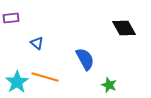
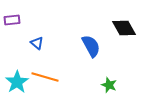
purple rectangle: moved 1 px right, 2 px down
blue semicircle: moved 6 px right, 13 px up
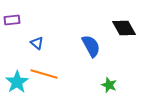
orange line: moved 1 px left, 3 px up
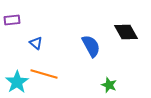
black diamond: moved 2 px right, 4 px down
blue triangle: moved 1 px left
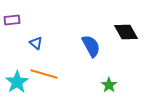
green star: rotated 14 degrees clockwise
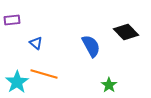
black diamond: rotated 15 degrees counterclockwise
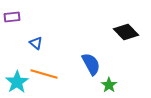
purple rectangle: moved 3 px up
blue semicircle: moved 18 px down
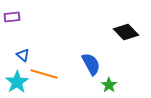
blue triangle: moved 13 px left, 12 px down
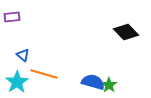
blue semicircle: moved 2 px right, 18 px down; rotated 45 degrees counterclockwise
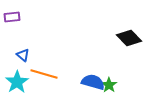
black diamond: moved 3 px right, 6 px down
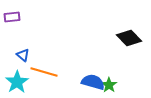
orange line: moved 2 px up
